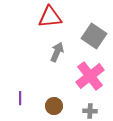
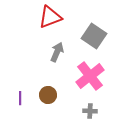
red triangle: rotated 15 degrees counterclockwise
brown circle: moved 6 px left, 11 px up
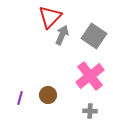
red triangle: rotated 25 degrees counterclockwise
gray arrow: moved 5 px right, 17 px up
purple line: rotated 16 degrees clockwise
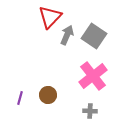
gray arrow: moved 5 px right
pink cross: moved 3 px right
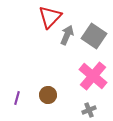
pink cross: rotated 12 degrees counterclockwise
purple line: moved 3 px left
gray cross: moved 1 px left, 1 px up; rotated 24 degrees counterclockwise
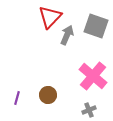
gray square: moved 2 px right, 10 px up; rotated 15 degrees counterclockwise
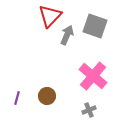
red triangle: moved 1 px up
gray square: moved 1 px left
brown circle: moved 1 px left, 1 px down
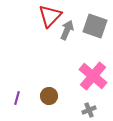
gray arrow: moved 5 px up
brown circle: moved 2 px right
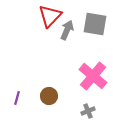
gray square: moved 2 px up; rotated 10 degrees counterclockwise
gray cross: moved 1 px left, 1 px down
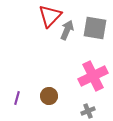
gray square: moved 4 px down
pink cross: rotated 24 degrees clockwise
